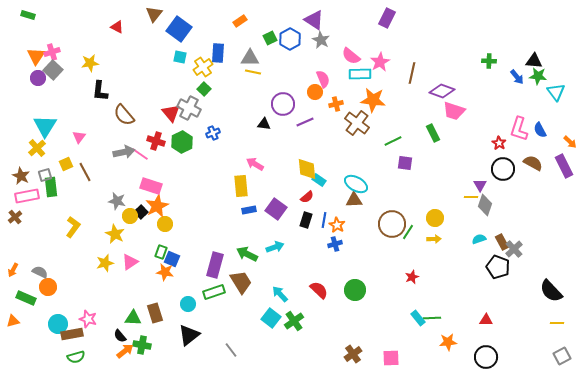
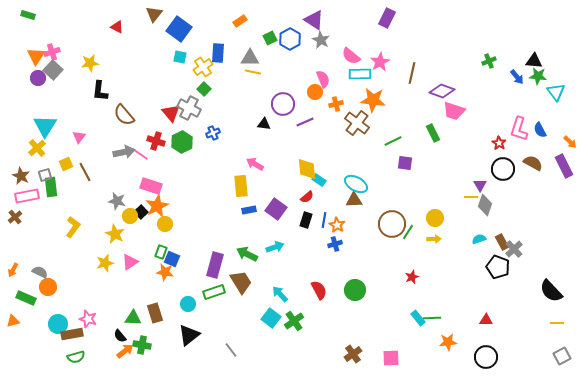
green cross at (489, 61): rotated 24 degrees counterclockwise
red semicircle at (319, 290): rotated 18 degrees clockwise
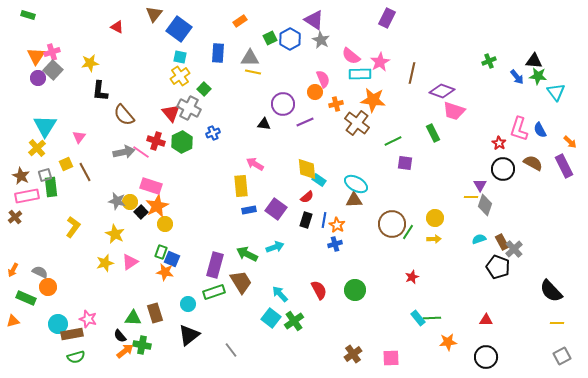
yellow cross at (203, 67): moved 23 px left, 9 px down
pink line at (140, 154): moved 1 px right, 2 px up
yellow circle at (130, 216): moved 14 px up
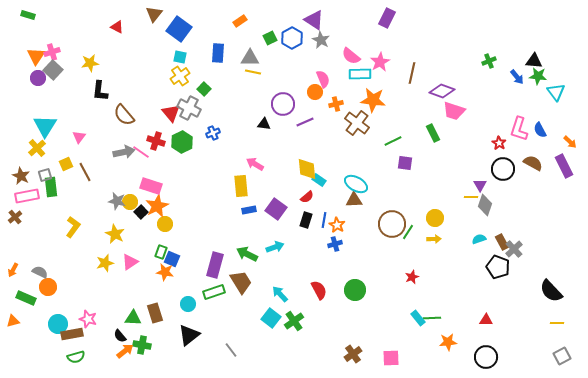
blue hexagon at (290, 39): moved 2 px right, 1 px up
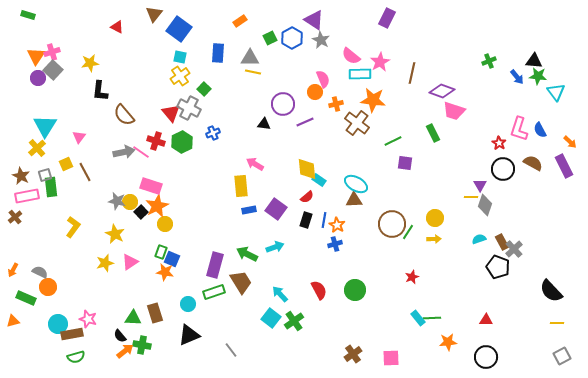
black triangle at (189, 335): rotated 15 degrees clockwise
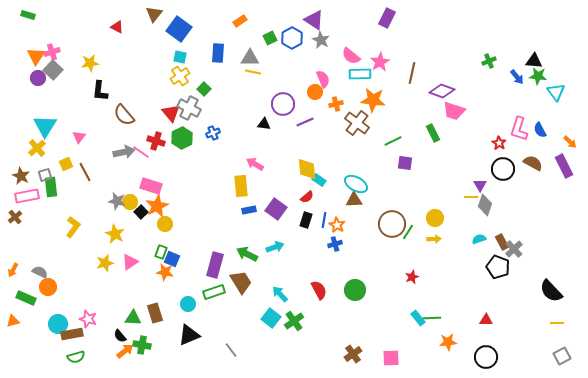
green hexagon at (182, 142): moved 4 px up
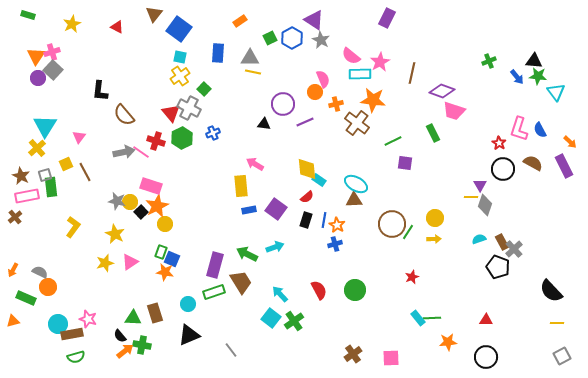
yellow star at (90, 63): moved 18 px left, 39 px up; rotated 18 degrees counterclockwise
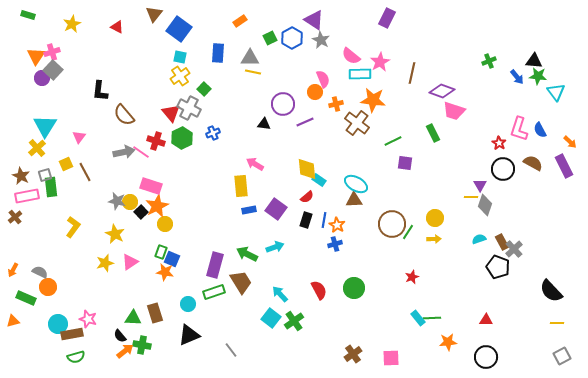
purple circle at (38, 78): moved 4 px right
green circle at (355, 290): moved 1 px left, 2 px up
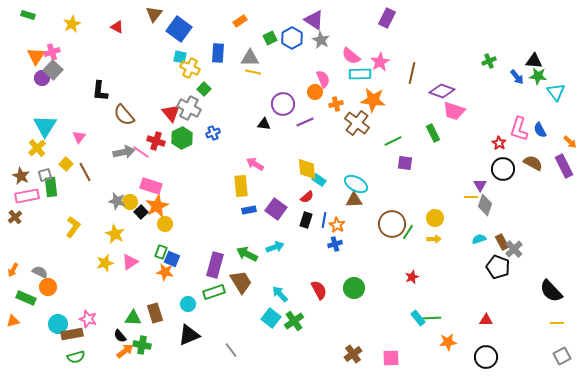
yellow cross at (180, 76): moved 10 px right, 8 px up; rotated 30 degrees counterclockwise
yellow square at (66, 164): rotated 24 degrees counterclockwise
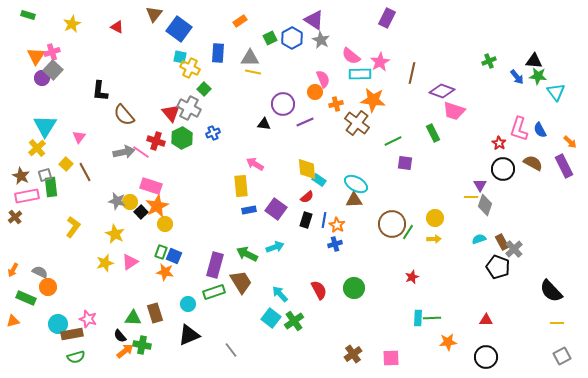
blue square at (172, 259): moved 2 px right, 3 px up
cyan rectangle at (418, 318): rotated 42 degrees clockwise
